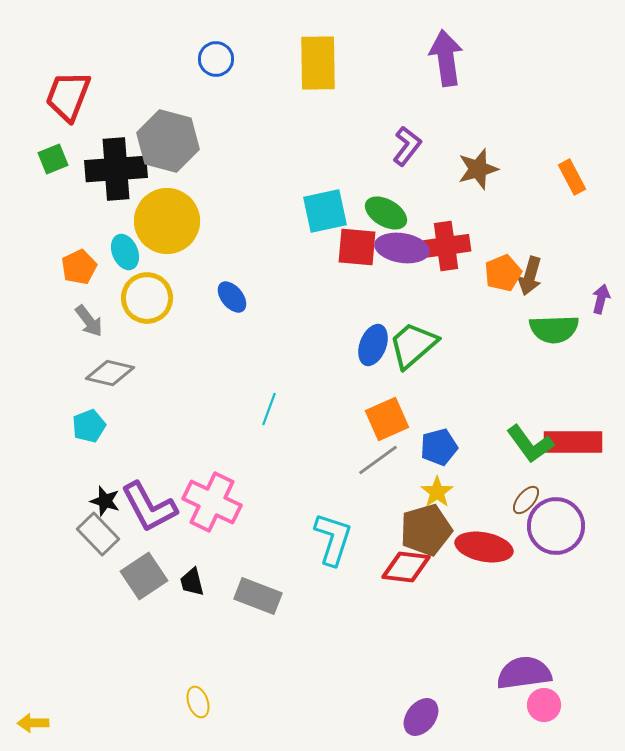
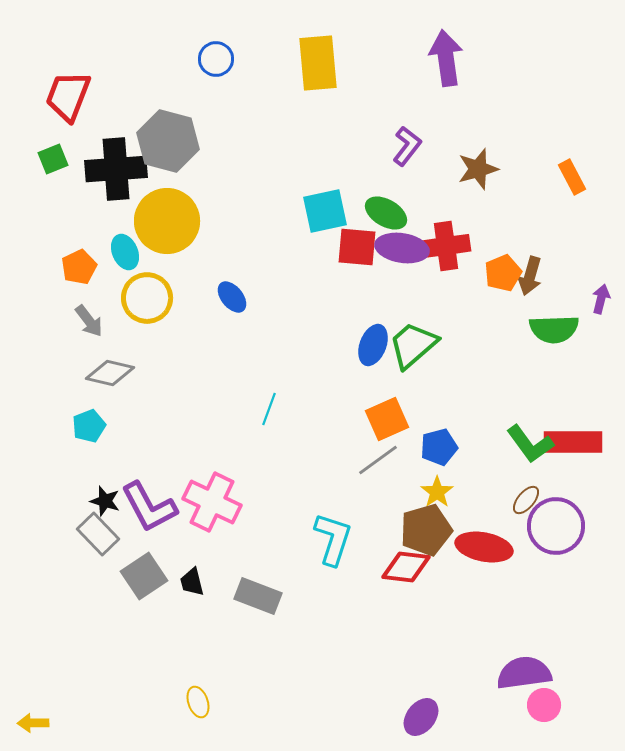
yellow rectangle at (318, 63): rotated 4 degrees counterclockwise
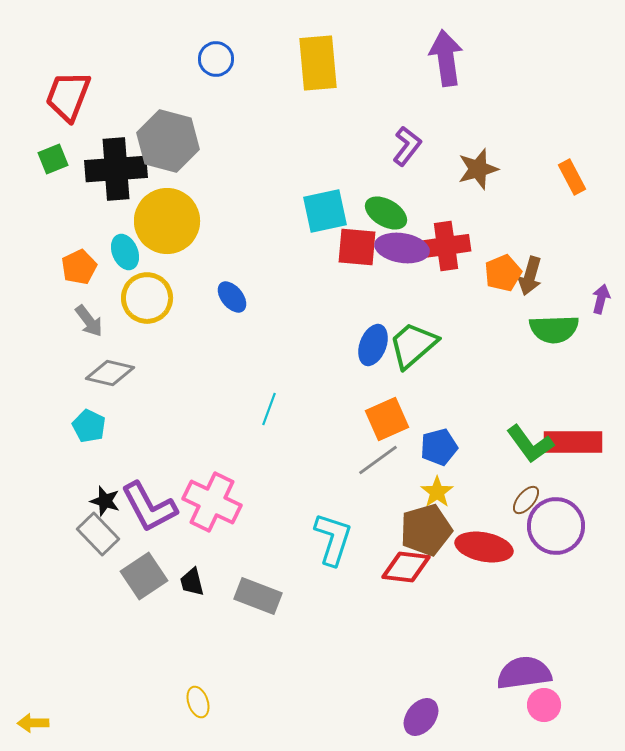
cyan pentagon at (89, 426): rotated 24 degrees counterclockwise
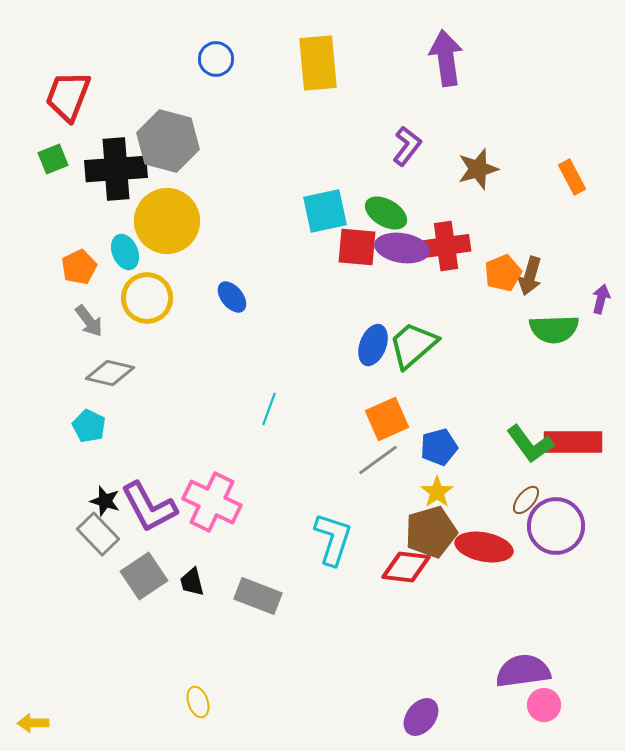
brown pentagon at (426, 530): moved 5 px right, 2 px down
purple semicircle at (524, 673): moved 1 px left, 2 px up
